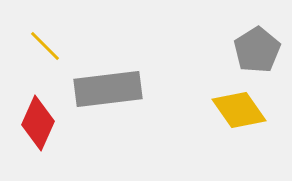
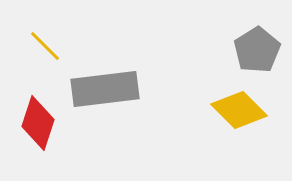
gray rectangle: moved 3 px left
yellow diamond: rotated 10 degrees counterclockwise
red diamond: rotated 6 degrees counterclockwise
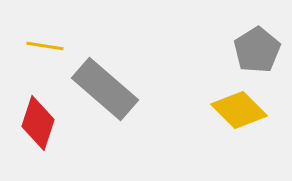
yellow line: rotated 36 degrees counterclockwise
gray rectangle: rotated 48 degrees clockwise
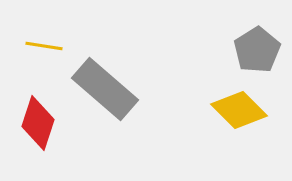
yellow line: moved 1 px left
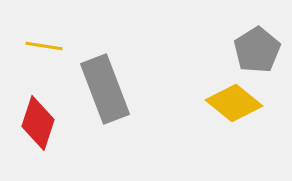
gray rectangle: rotated 28 degrees clockwise
yellow diamond: moved 5 px left, 7 px up; rotated 6 degrees counterclockwise
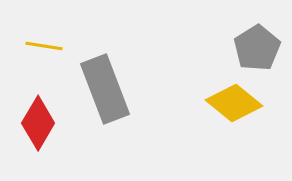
gray pentagon: moved 2 px up
red diamond: rotated 12 degrees clockwise
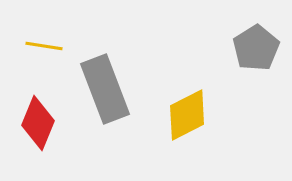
gray pentagon: moved 1 px left
yellow diamond: moved 47 px left, 12 px down; rotated 66 degrees counterclockwise
red diamond: rotated 8 degrees counterclockwise
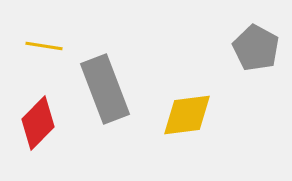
gray pentagon: rotated 12 degrees counterclockwise
yellow diamond: rotated 20 degrees clockwise
red diamond: rotated 22 degrees clockwise
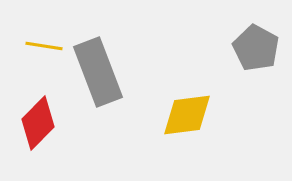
gray rectangle: moved 7 px left, 17 px up
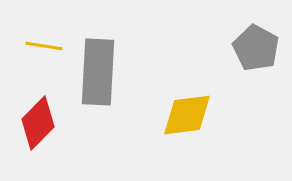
gray rectangle: rotated 24 degrees clockwise
